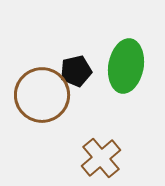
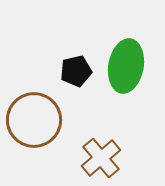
brown circle: moved 8 px left, 25 px down
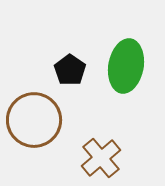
black pentagon: moved 6 px left, 1 px up; rotated 24 degrees counterclockwise
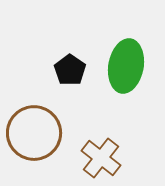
brown circle: moved 13 px down
brown cross: rotated 12 degrees counterclockwise
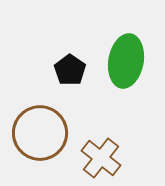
green ellipse: moved 5 px up
brown circle: moved 6 px right
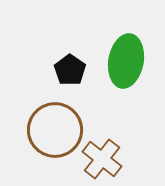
brown circle: moved 15 px right, 3 px up
brown cross: moved 1 px right, 1 px down
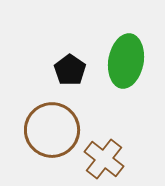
brown circle: moved 3 px left
brown cross: moved 2 px right
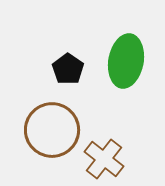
black pentagon: moved 2 px left, 1 px up
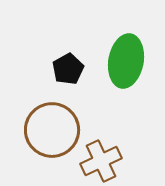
black pentagon: rotated 8 degrees clockwise
brown cross: moved 3 px left, 2 px down; rotated 27 degrees clockwise
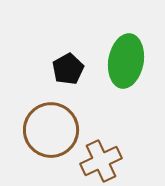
brown circle: moved 1 px left
